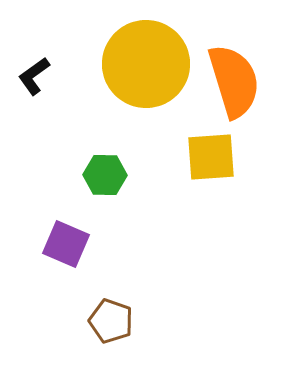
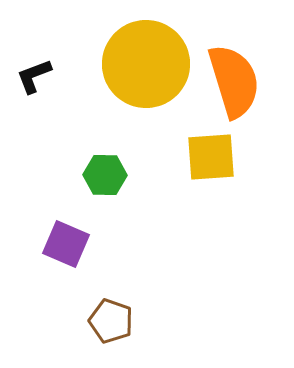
black L-shape: rotated 15 degrees clockwise
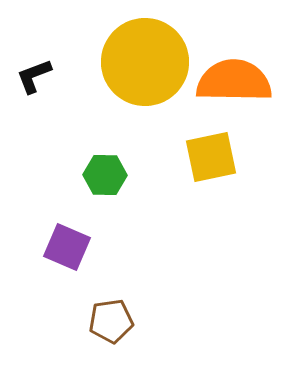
yellow circle: moved 1 px left, 2 px up
orange semicircle: rotated 72 degrees counterclockwise
yellow square: rotated 8 degrees counterclockwise
purple square: moved 1 px right, 3 px down
brown pentagon: rotated 27 degrees counterclockwise
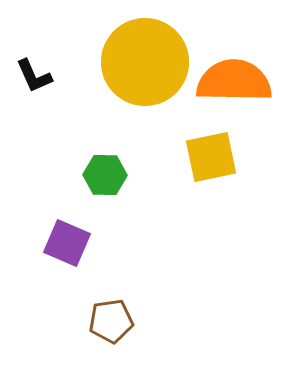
black L-shape: rotated 93 degrees counterclockwise
purple square: moved 4 px up
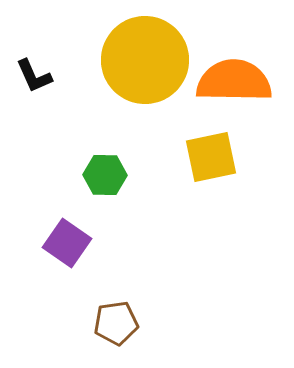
yellow circle: moved 2 px up
purple square: rotated 12 degrees clockwise
brown pentagon: moved 5 px right, 2 px down
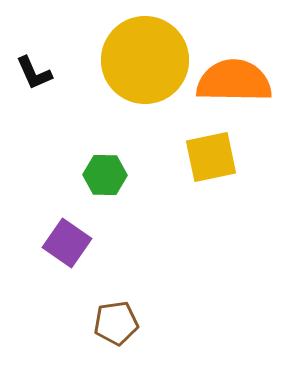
black L-shape: moved 3 px up
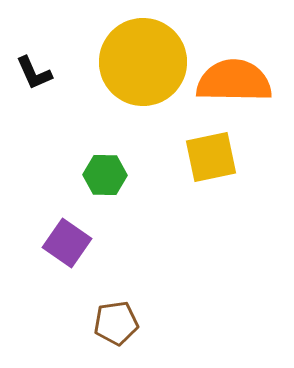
yellow circle: moved 2 px left, 2 px down
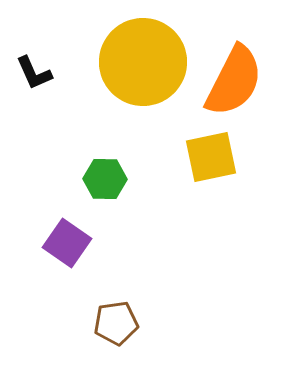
orange semicircle: rotated 116 degrees clockwise
green hexagon: moved 4 px down
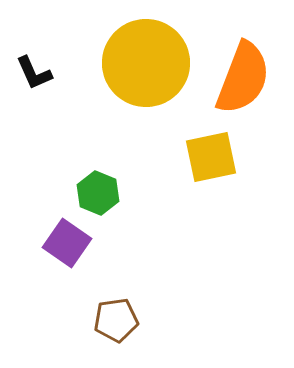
yellow circle: moved 3 px right, 1 px down
orange semicircle: moved 9 px right, 3 px up; rotated 6 degrees counterclockwise
green hexagon: moved 7 px left, 14 px down; rotated 21 degrees clockwise
brown pentagon: moved 3 px up
